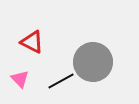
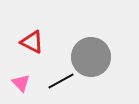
gray circle: moved 2 px left, 5 px up
pink triangle: moved 1 px right, 4 px down
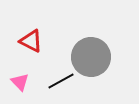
red triangle: moved 1 px left, 1 px up
pink triangle: moved 1 px left, 1 px up
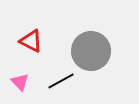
gray circle: moved 6 px up
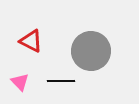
black line: rotated 28 degrees clockwise
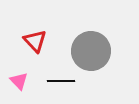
red triangle: moved 4 px right; rotated 20 degrees clockwise
pink triangle: moved 1 px left, 1 px up
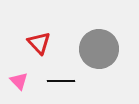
red triangle: moved 4 px right, 2 px down
gray circle: moved 8 px right, 2 px up
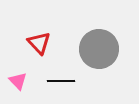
pink triangle: moved 1 px left
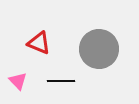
red triangle: rotated 25 degrees counterclockwise
